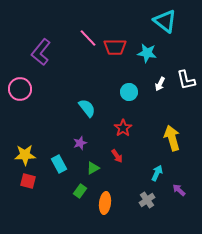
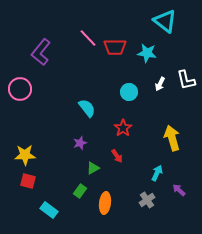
cyan rectangle: moved 10 px left, 46 px down; rotated 24 degrees counterclockwise
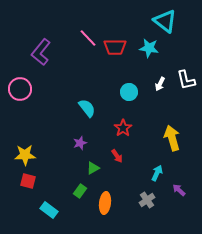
cyan star: moved 2 px right, 5 px up
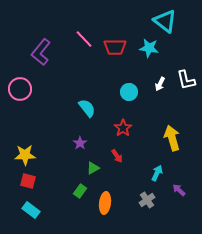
pink line: moved 4 px left, 1 px down
purple star: rotated 16 degrees counterclockwise
cyan rectangle: moved 18 px left
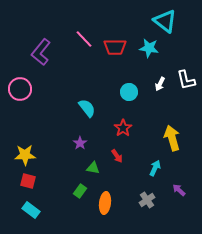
green triangle: rotated 40 degrees clockwise
cyan arrow: moved 2 px left, 5 px up
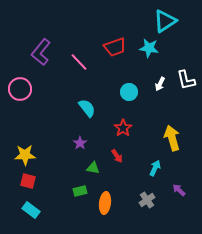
cyan triangle: rotated 50 degrees clockwise
pink line: moved 5 px left, 23 px down
red trapezoid: rotated 20 degrees counterclockwise
green rectangle: rotated 40 degrees clockwise
